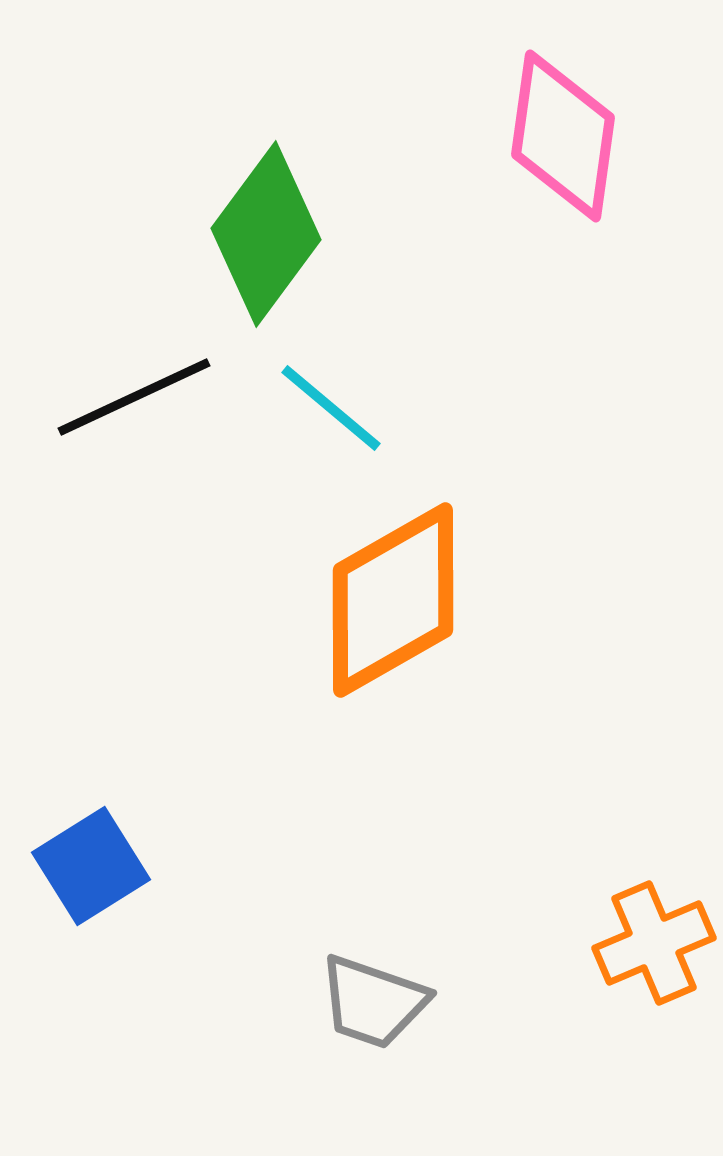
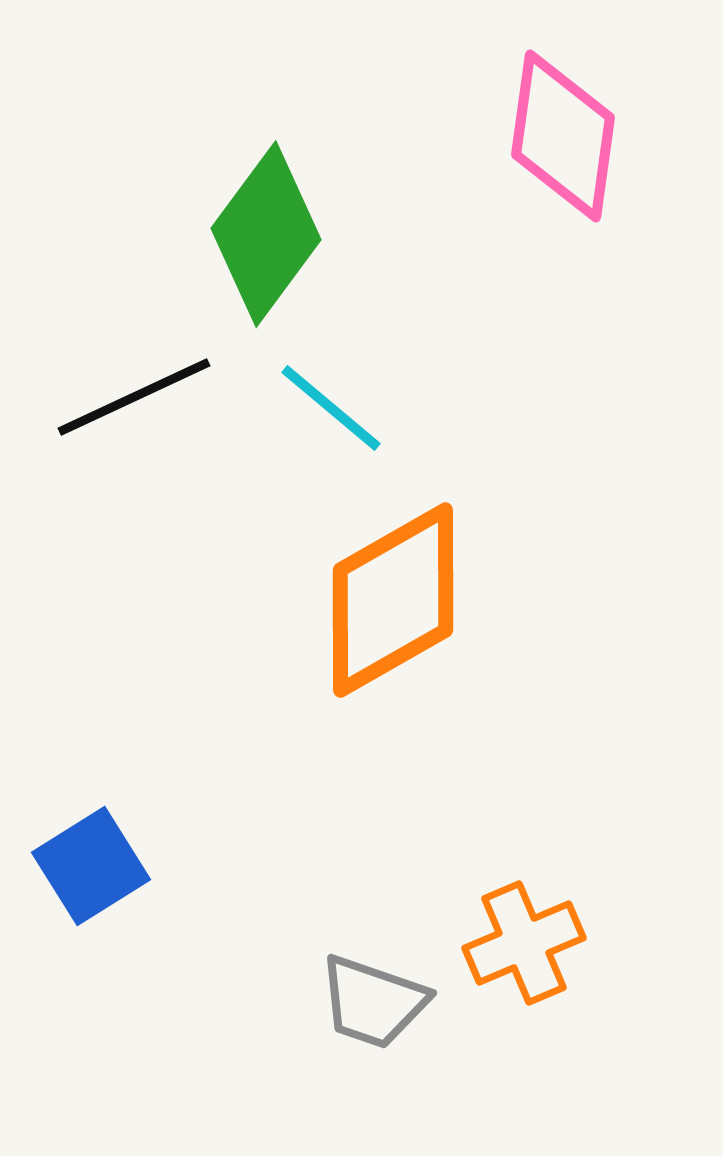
orange cross: moved 130 px left
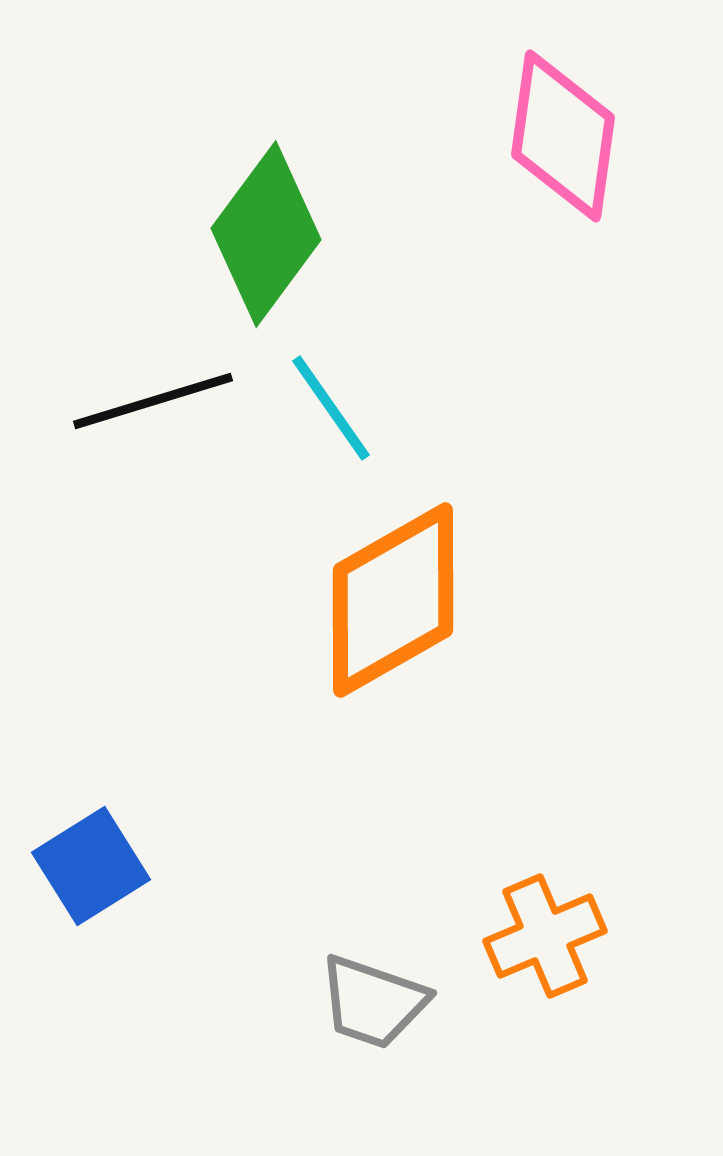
black line: moved 19 px right, 4 px down; rotated 8 degrees clockwise
cyan line: rotated 15 degrees clockwise
orange cross: moved 21 px right, 7 px up
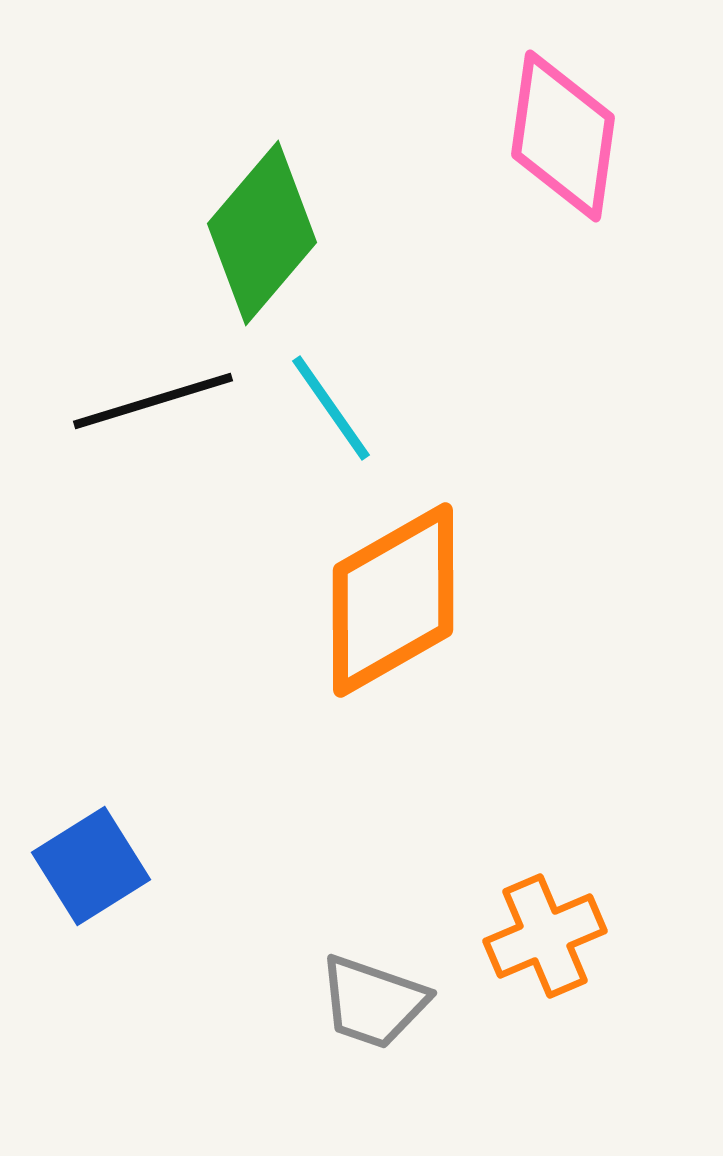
green diamond: moved 4 px left, 1 px up; rotated 4 degrees clockwise
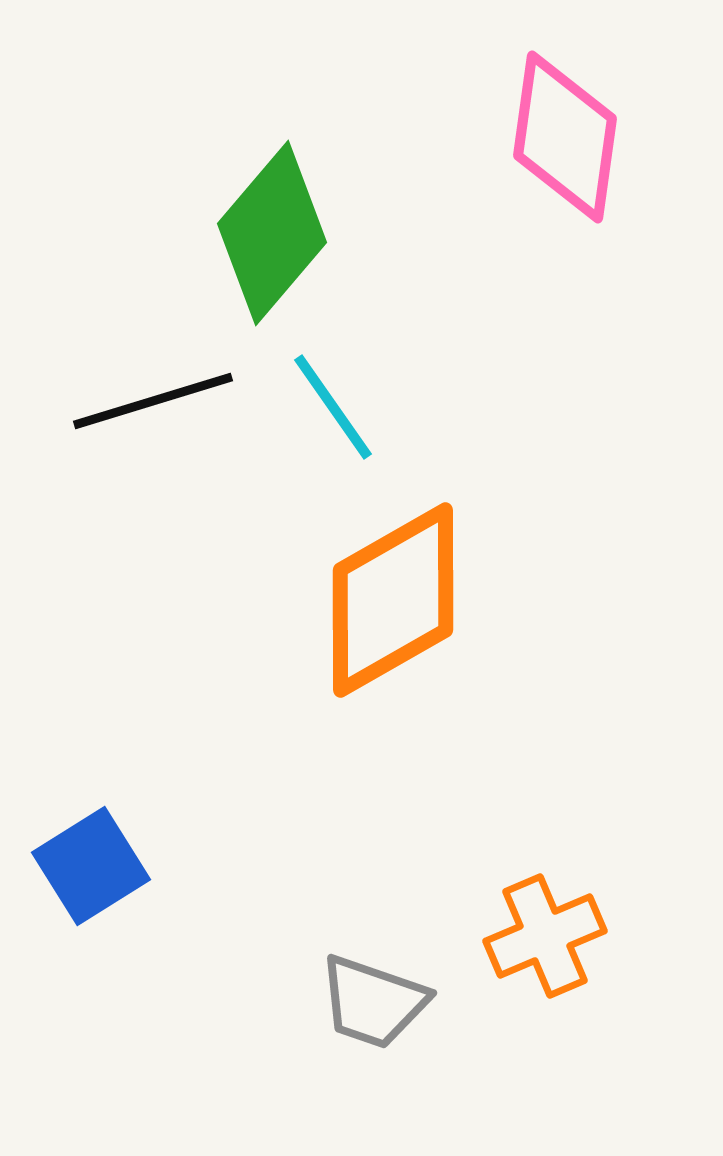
pink diamond: moved 2 px right, 1 px down
green diamond: moved 10 px right
cyan line: moved 2 px right, 1 px up
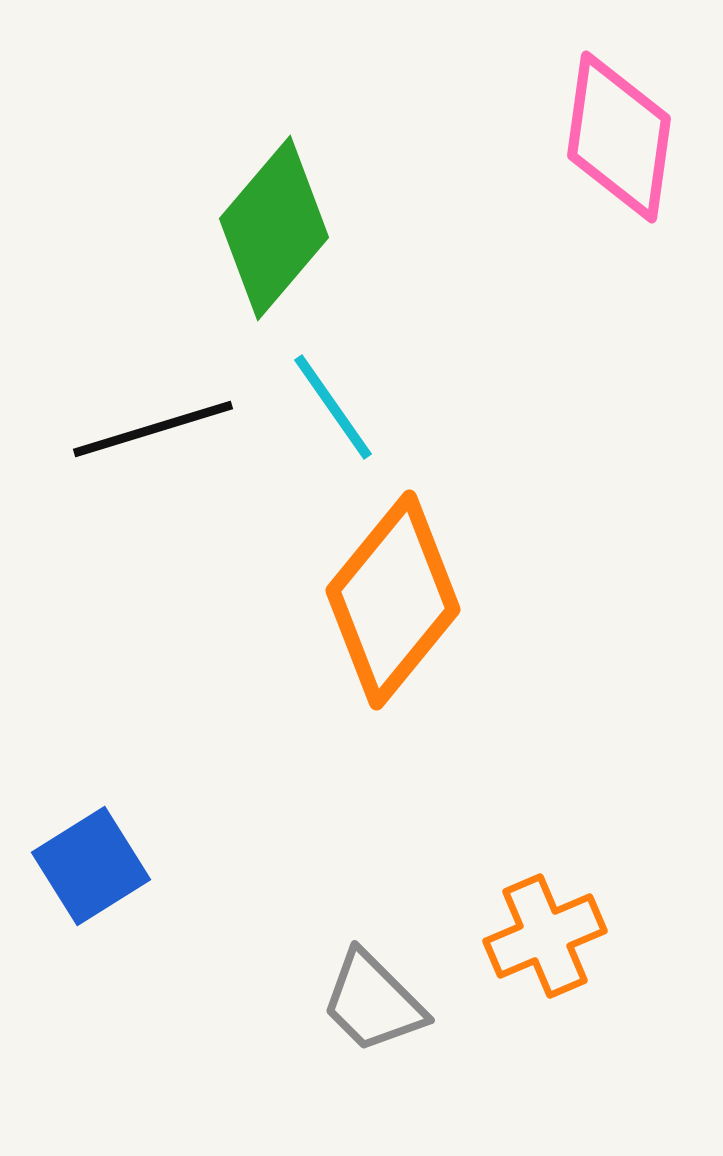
pink diamond: moved 54 px right
green diamond: moved 2 px right, 5 px up
black line: moved 28 px down
orange diamond: rotated 21 degrees counterclockwise
gray trapezoid: rotated 26 degrees clockwise
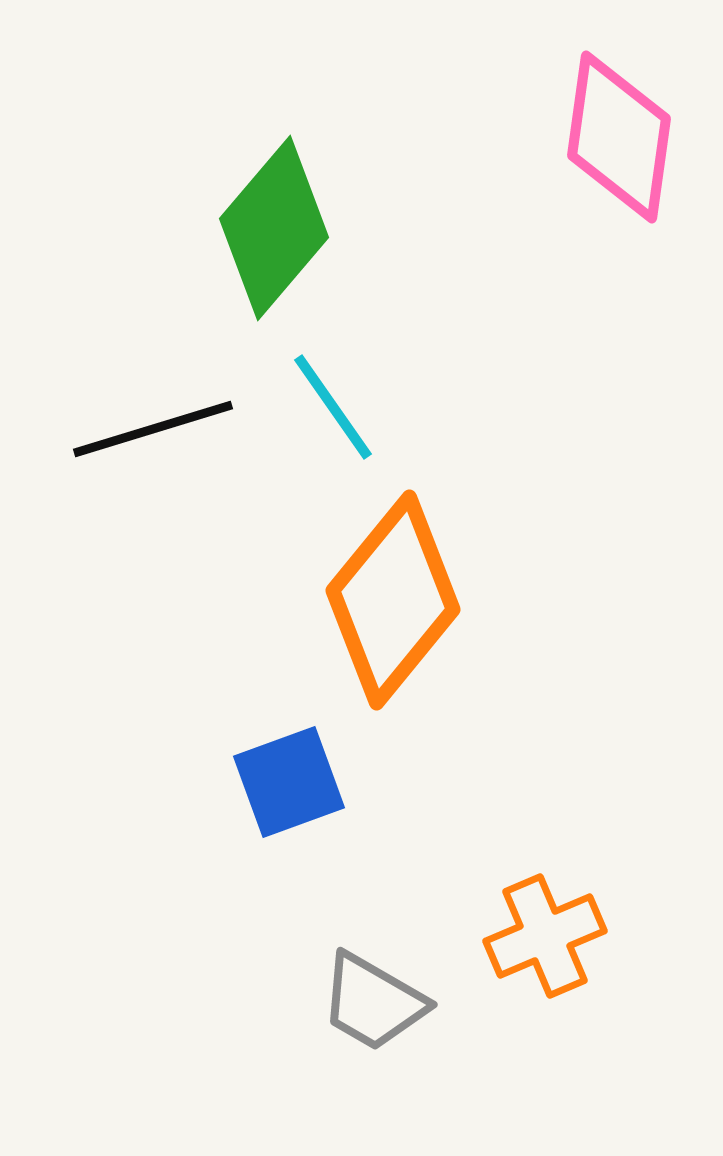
blue square: moved 198 px right, 84 px up; rotated 12 degrees clockwise
gray trapezoid: rotated 15 degrees counterclockwise
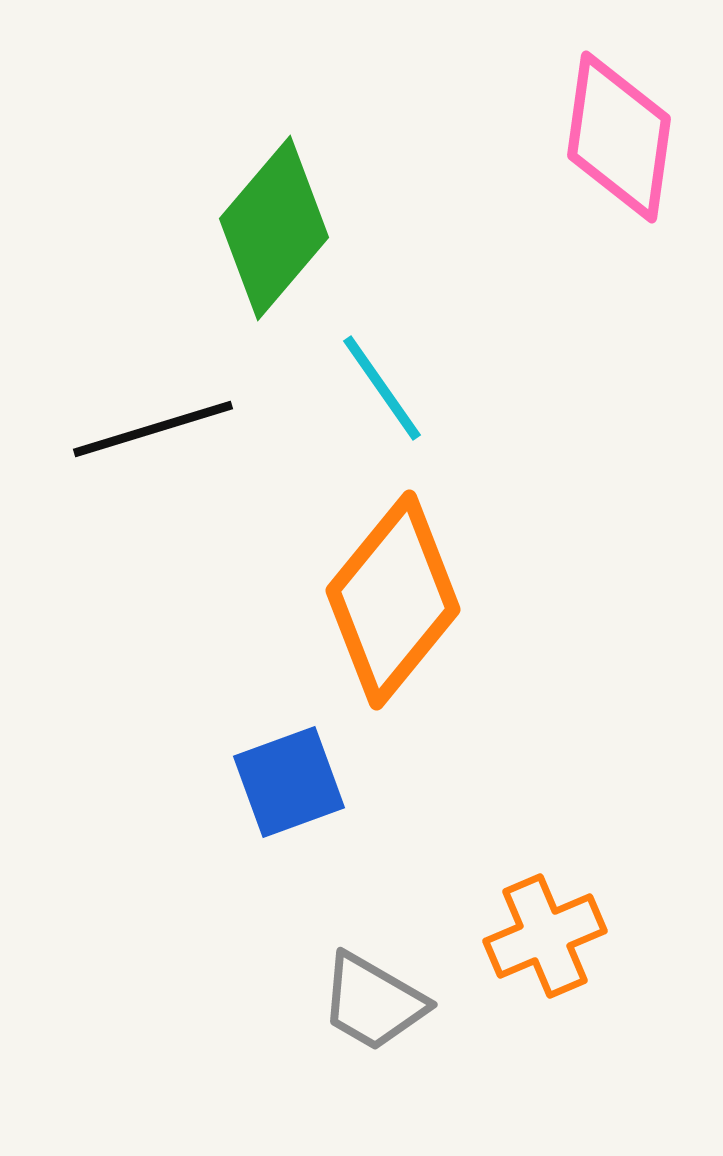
cyan line: moved 49 px right, 19 px up
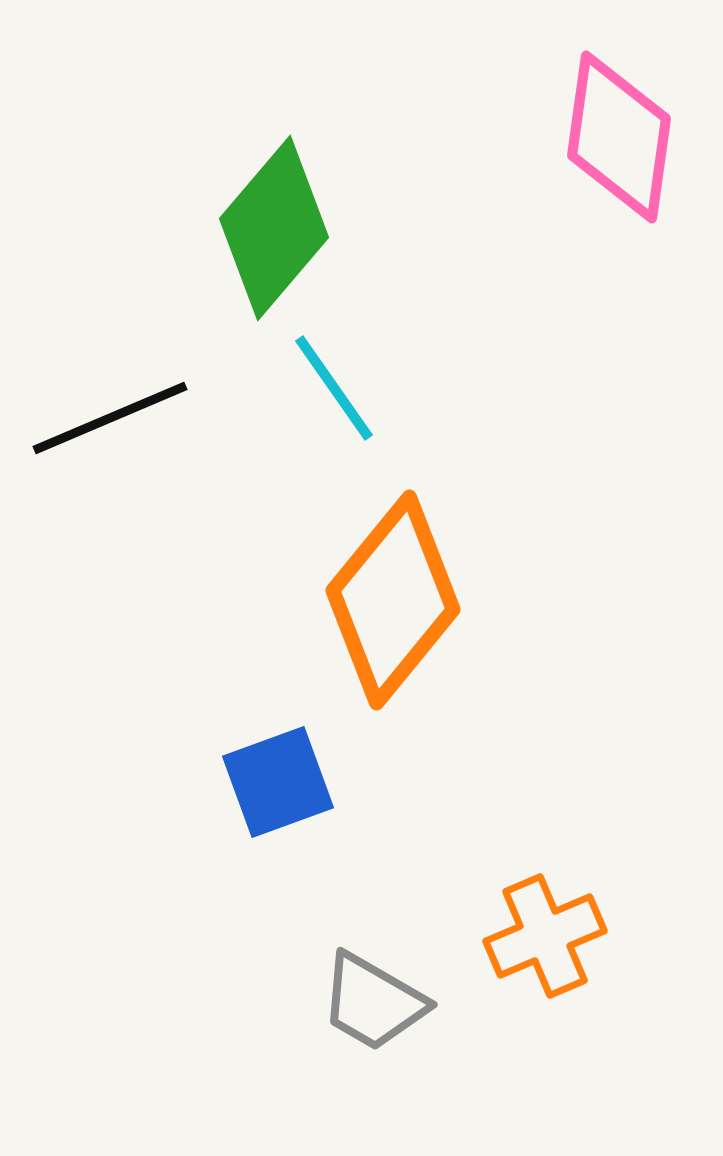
cyan line: moved 48 px left
black line: moved 43 px left, 11 px up; rotated 6 degrees counterclockwise
blue square: moved 11 px left
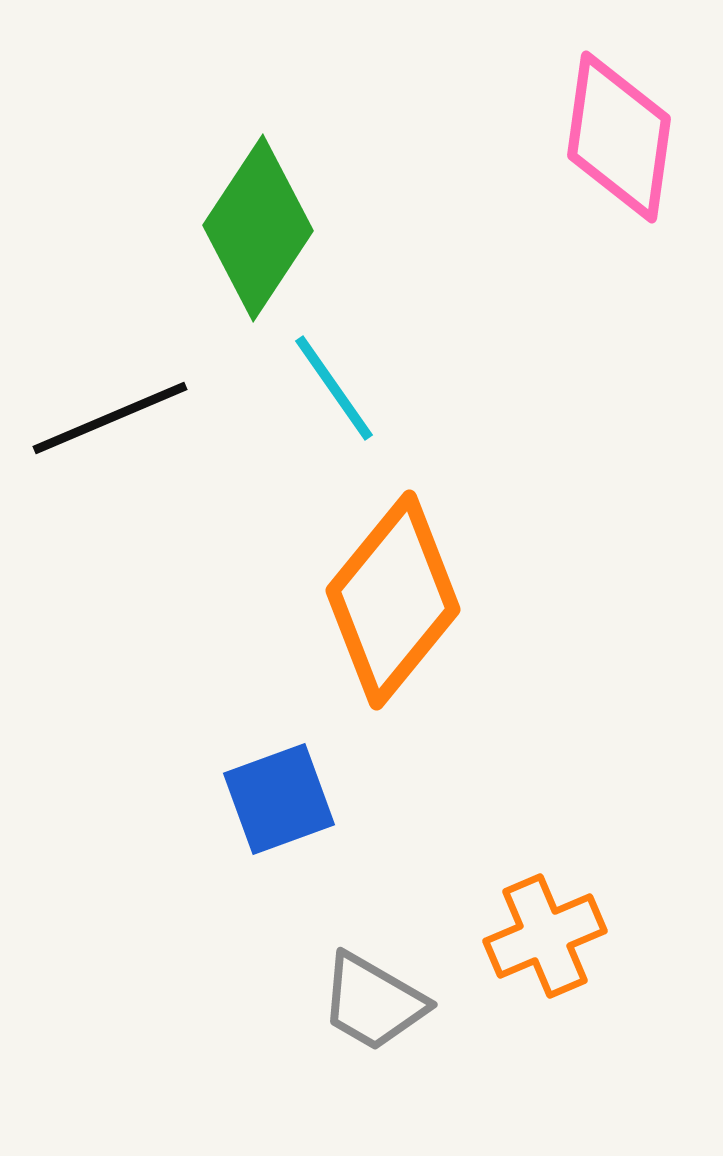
green diamond: moved 16 px left; rotated 7 degrees counterclockwise
blue square: moved 1 px right, 17 px down
